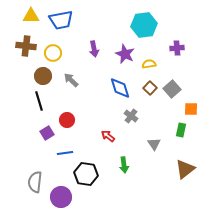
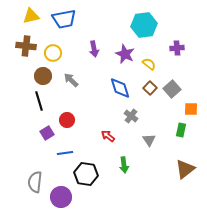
yellow triangle: rotated 12 degrees counterclockwise
blue trapezoid: moved 3 px right, 1 px up
yellow semicircle: rotated 48 degrees clockwise
gray triangle: moved 5 px left, 4 px up
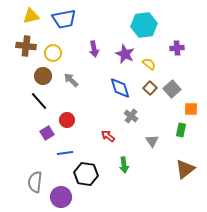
black line: rotated 24 degrees counterclockwise
gray triangle: moved 3 px right, 1 px down
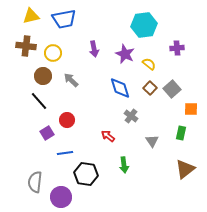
green rectangle: moved 3 px down
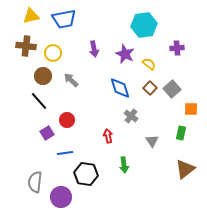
red arrow: rotated 40 degrees clockwise
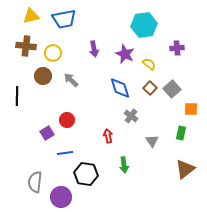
black line: moved 22 px left, 5 px up; rotated 42 degrees clockwise
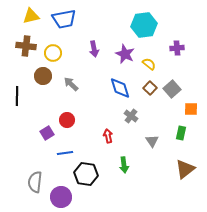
gray arrow: moved 4 px down
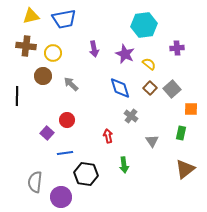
purple square: rotated 16 degrees counterclockwise
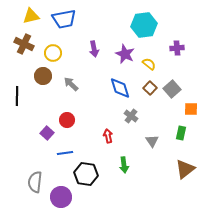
brown cross: moved 2 px left, 2 px up; rotated 18 degrees clockwise
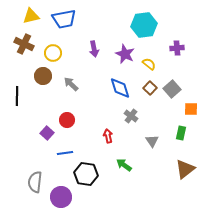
green arrow: rotated 133 degrees clockwise
